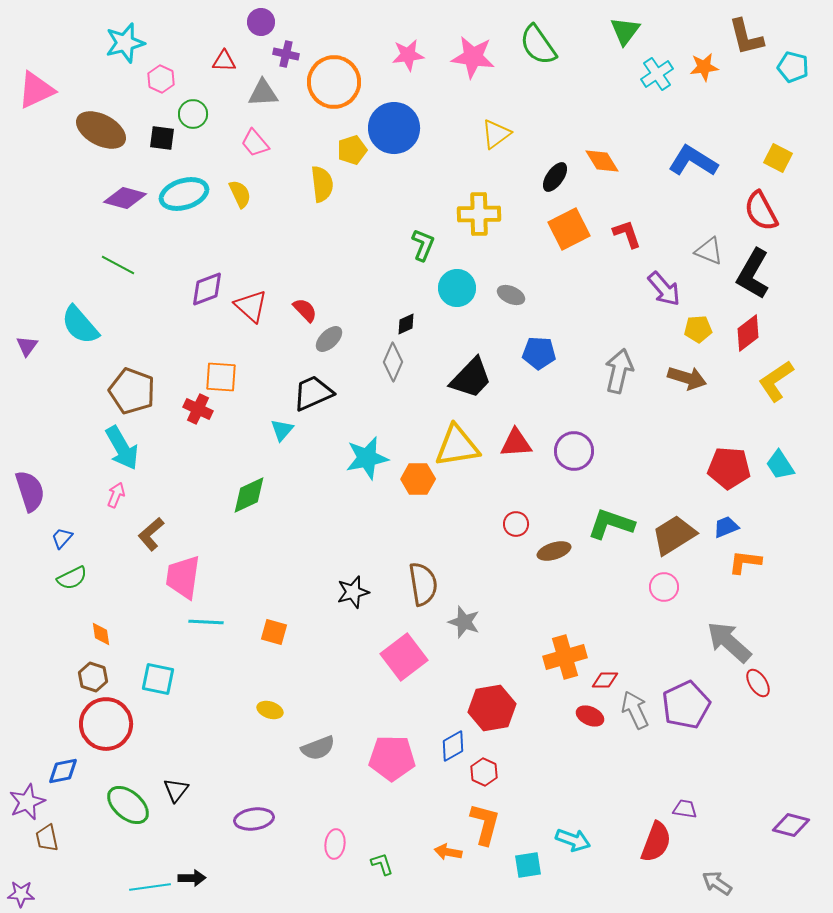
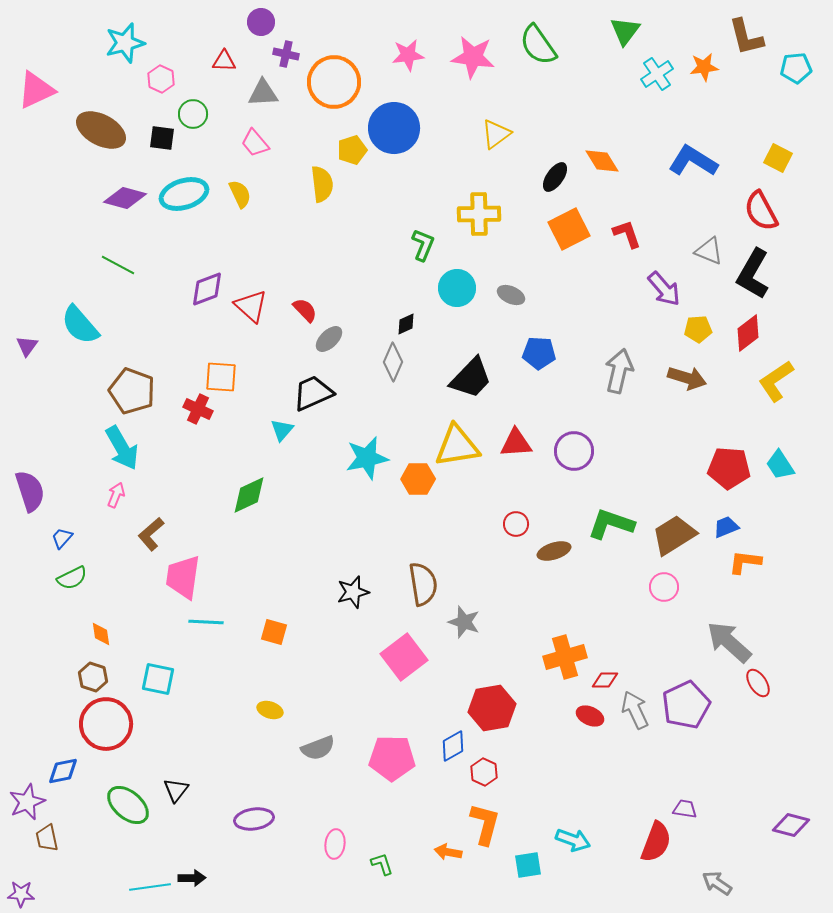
cyan pentagon at (793, 67): moved 3 px right, 1 px down; rotated 20 degrees counterclockwise
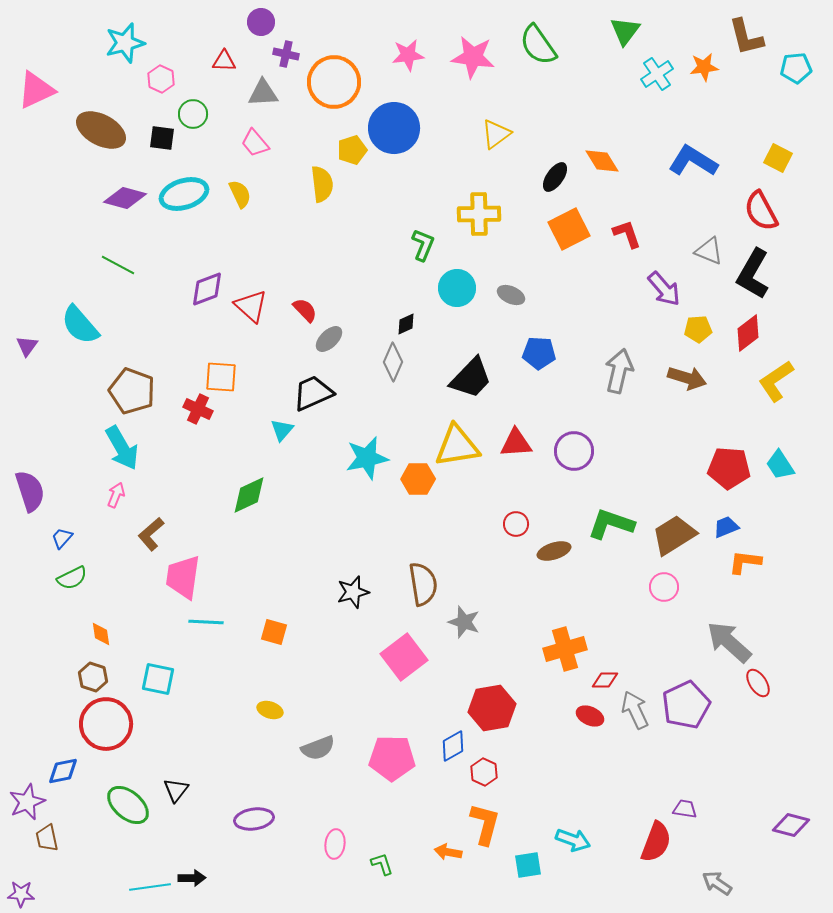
orange cross at (565, 657): moved 8 px up
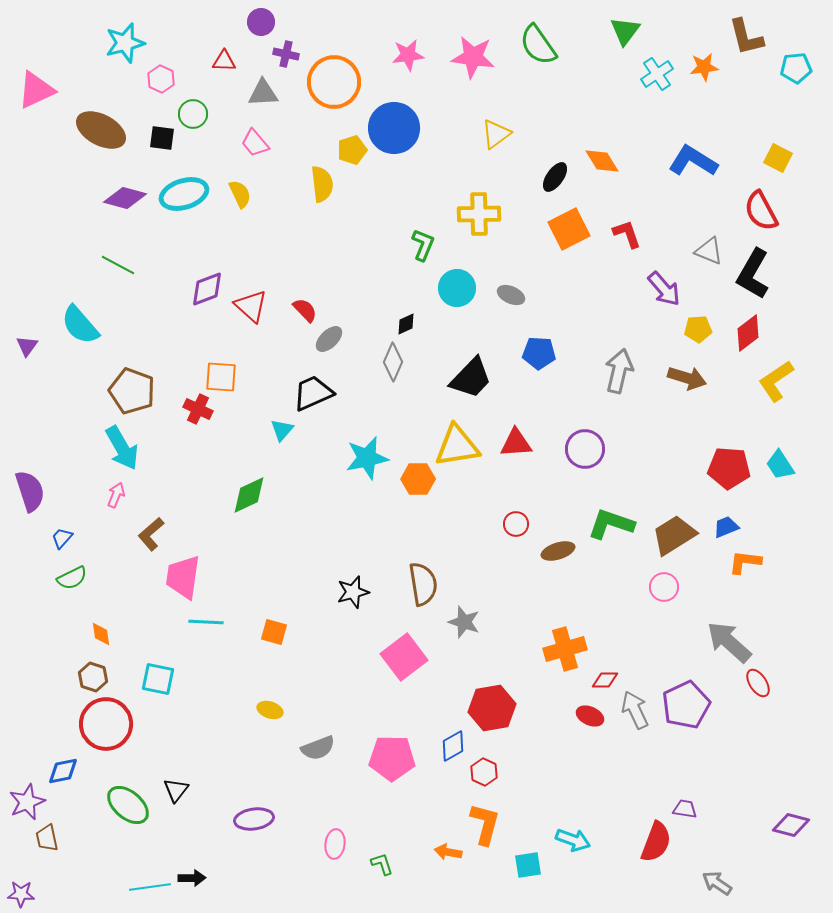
purple circle at (574, 451): moved 11 px right, 2 px up
brown ellipse at (554, 551): moved 4 px right
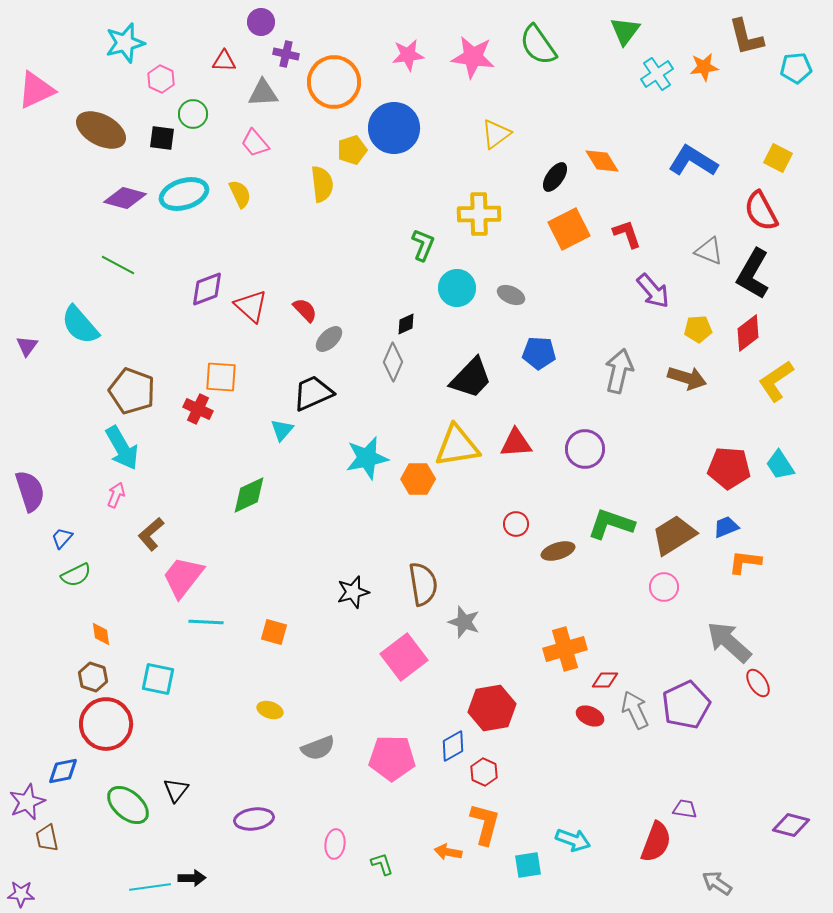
purple arrow at (664, 289): moved 11 px left, 2 px down
pink trapezoid at (183, 577): rotated 30 degrees clockwise
green semicircle at (72, 578): moved 4 px right, 3 px up
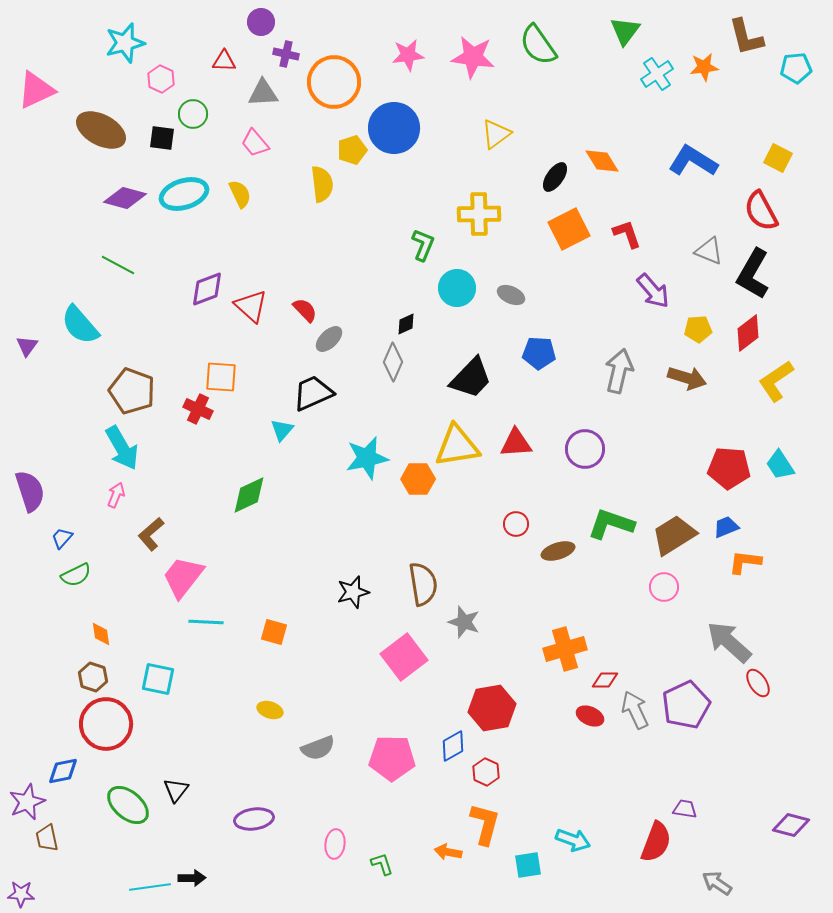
red hexagon at (484, 772): moved 2 px right
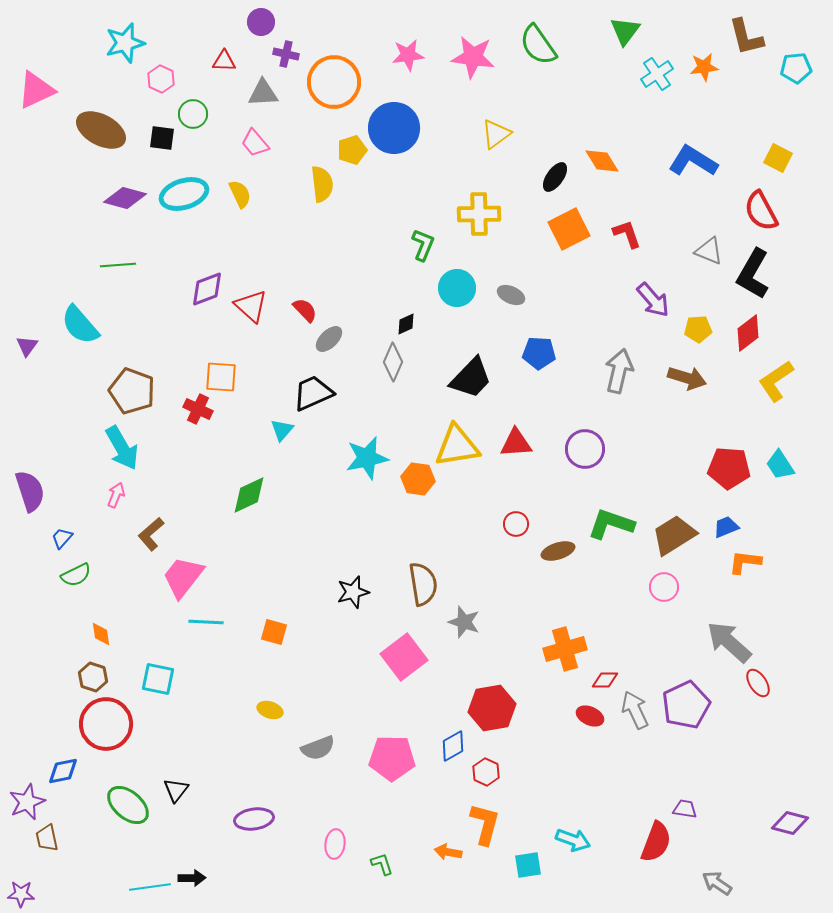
green line at (118, 265): rotated 32 degrees counterclockwise
purple arrow at (653, 291): moved 9 px down
orange hexagon at (418, 479): rotated 8 degrees clockwise
purple diamond at (791, 825): moved 1 px left, 2 px up
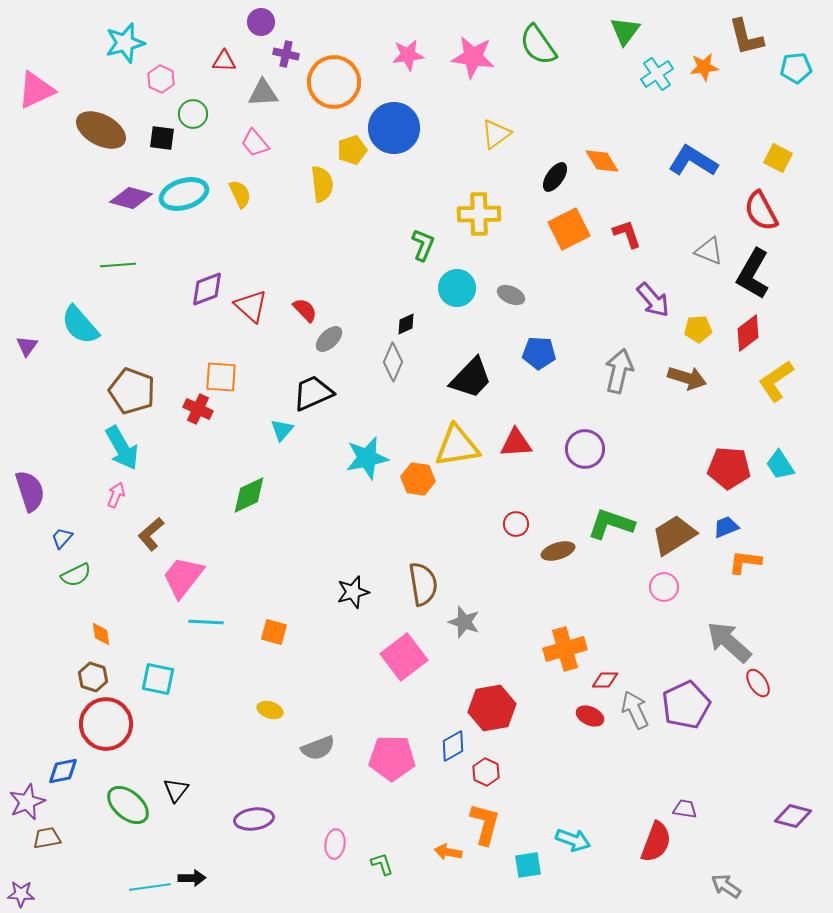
purple diamond at (125, 198): moved 6 px right
purple diamond at (790, 823): moved 3 px right, 7 px up
brown trapezoid at (47, 838): rotated 92 degrees clockwise
gray arrow at (717, 883): moved 9 px right, 3 px down
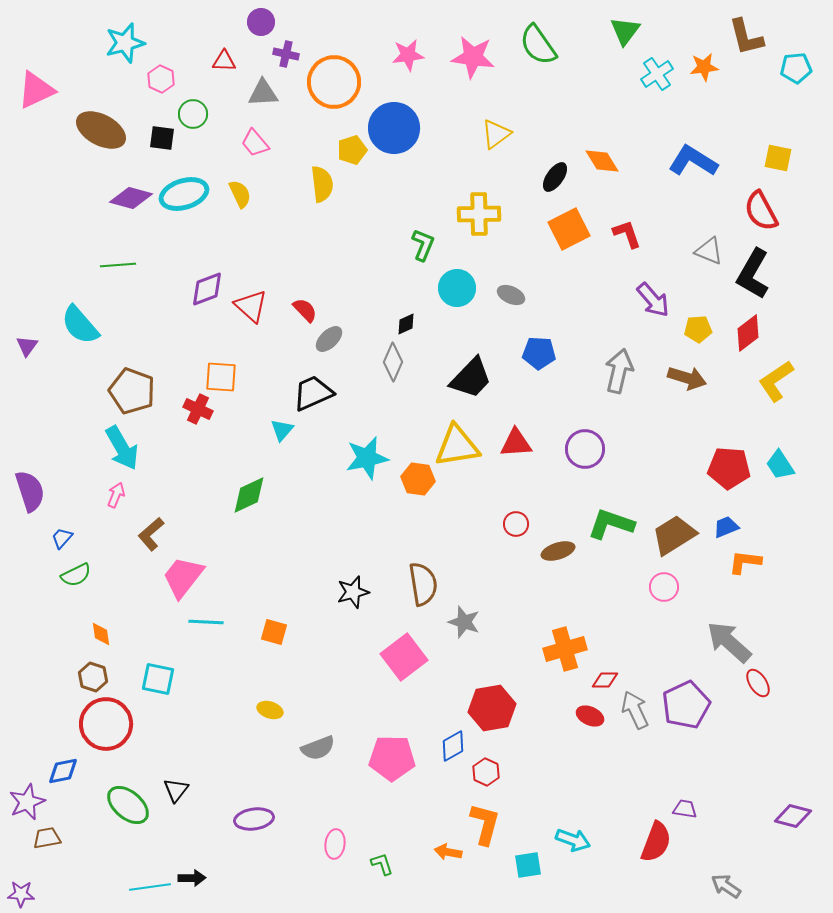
yellow square at (778, 158): rotated 16 degrees counterclockwise
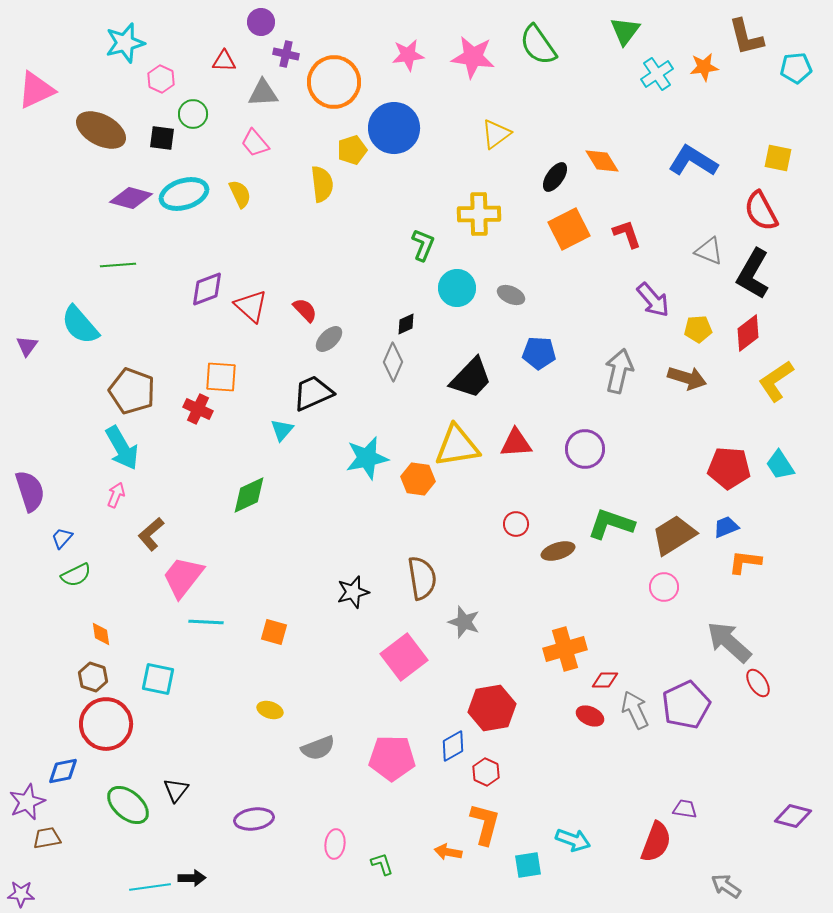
brown semicircle at (423, 584): moved 1 px left, 6 px up
